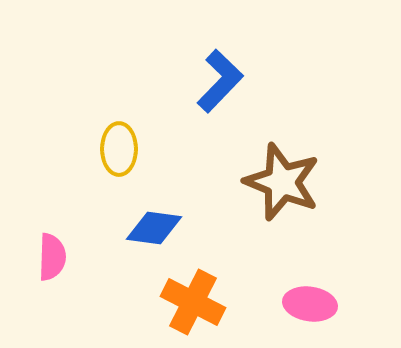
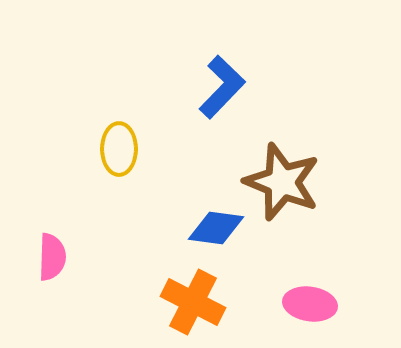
blue L-shape: moved 2 px right, 6 px down
blue diamond: moved 62 px right
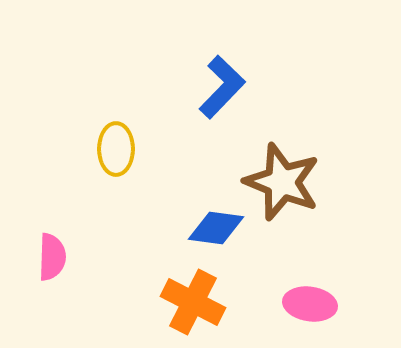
yellow ellipse: moved 3 px left
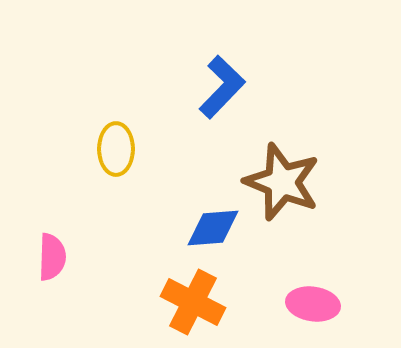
blue diamond: moved 3 px left; rotated 12 degrees counterclockwise
pink ellipse: moved 3 px right
